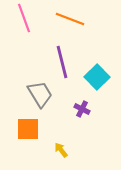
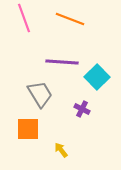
purple line: rotated 72 degrees counterclockwise
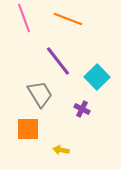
orange line: moved 2 px left
purple line: moved 4 px left, 1 px up; rotated 48 degrees clockwise
yellow arrow: rotated 42 degrees counterclockwise
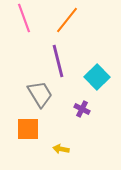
orange line: moved 1 px left, 1 px down; rotated 72 degrees counterclockwise
purple line: rotated 24 degrees clockwise
yellow arrow: moved 1 px up
